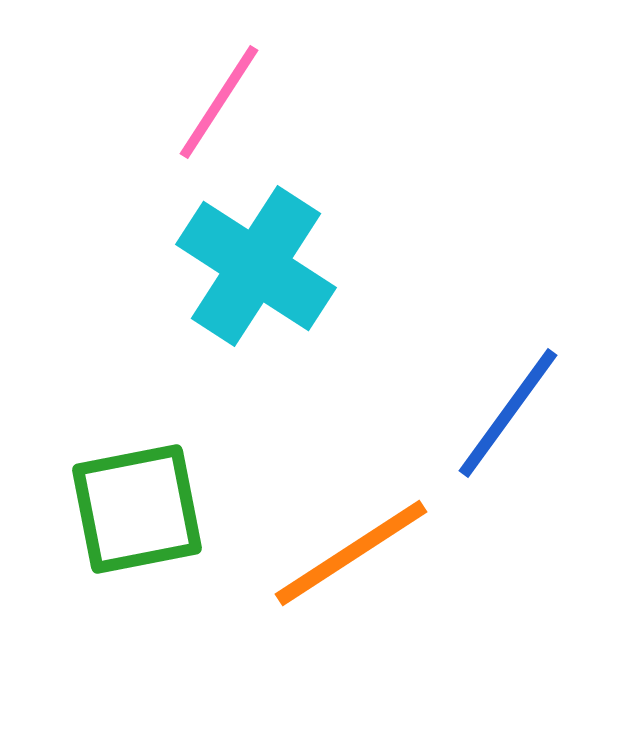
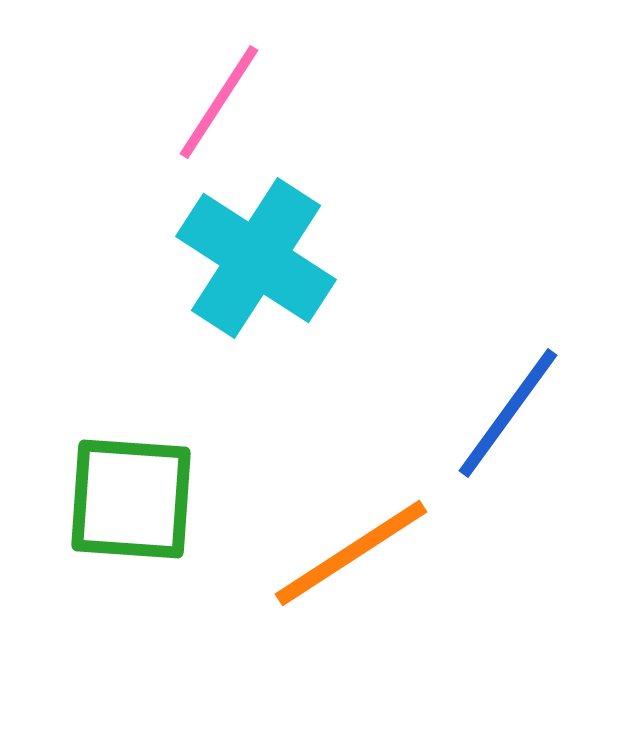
cyan cross: moved 8 px up
green square: moved 6 px left, 10 px up; rotated 15 degrees clockwise
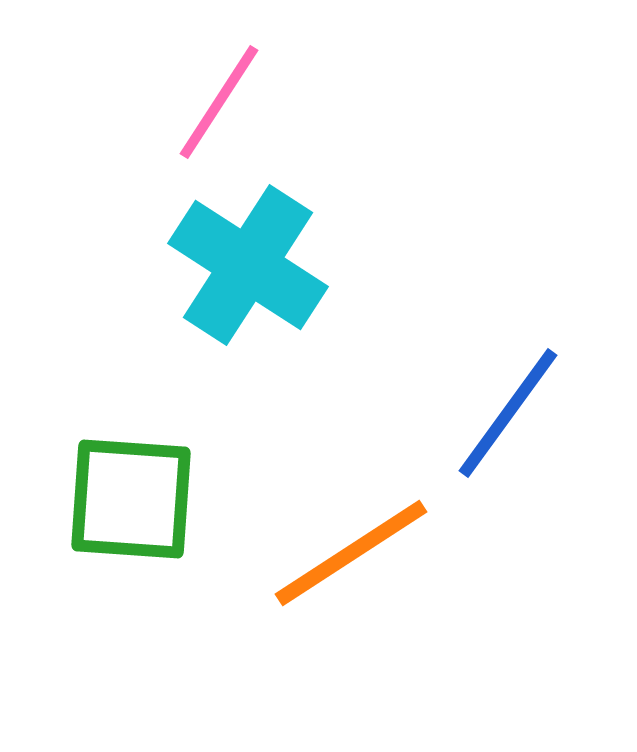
cyan cross: moved 8 px left, 7 px down
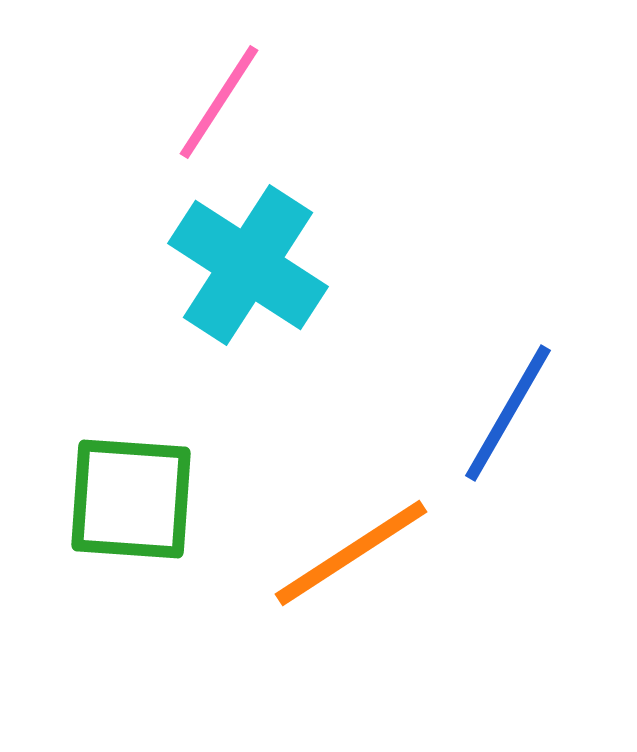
blue line: rotated 6 degrees counterclockwise
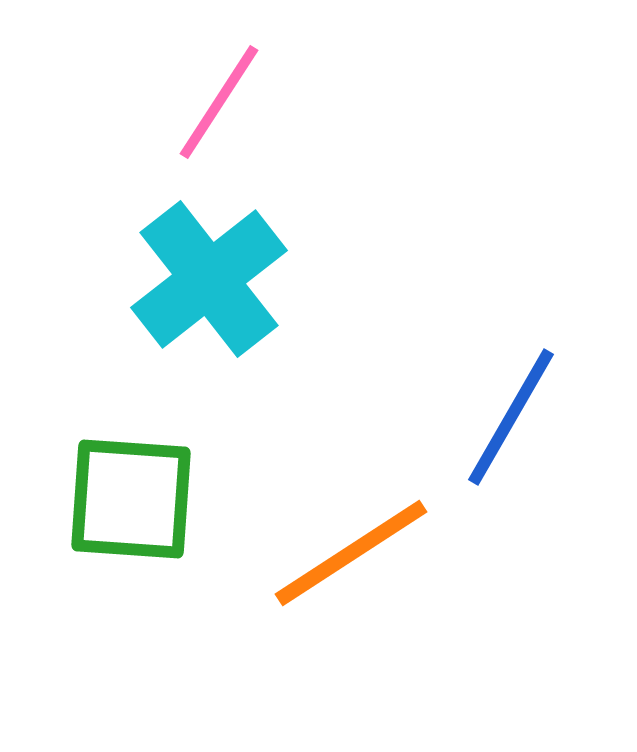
cyan cross: moved 39 px left, 14 px down; rotated 19 degrees clockwise
blue line: moved 3 px right, 4 px down
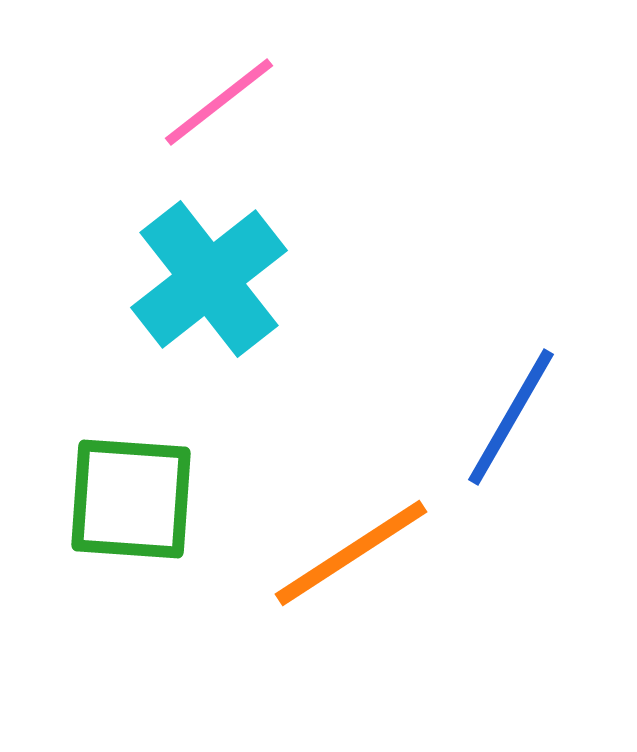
pink line: rotated 19 degrees clockwise
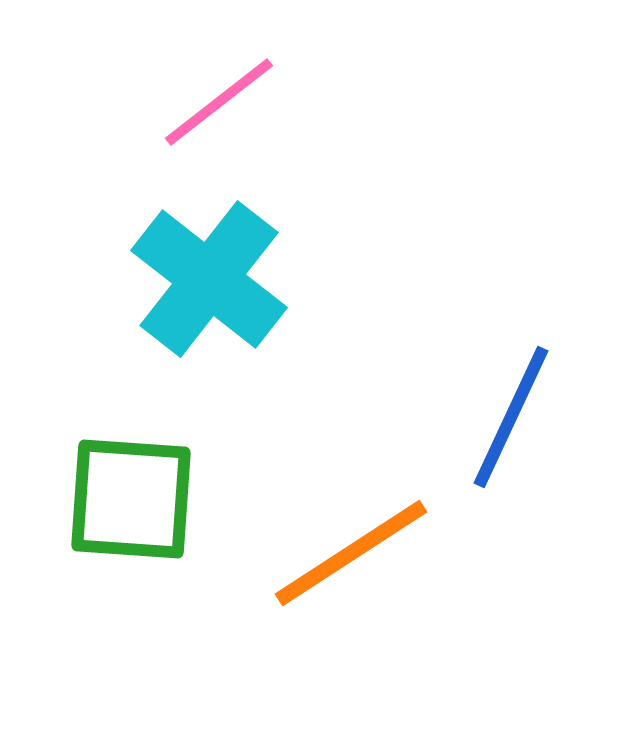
cyan cross: rotated 14 degrees counterclockwise
blue line: rotated 5 degrees counterclockwise
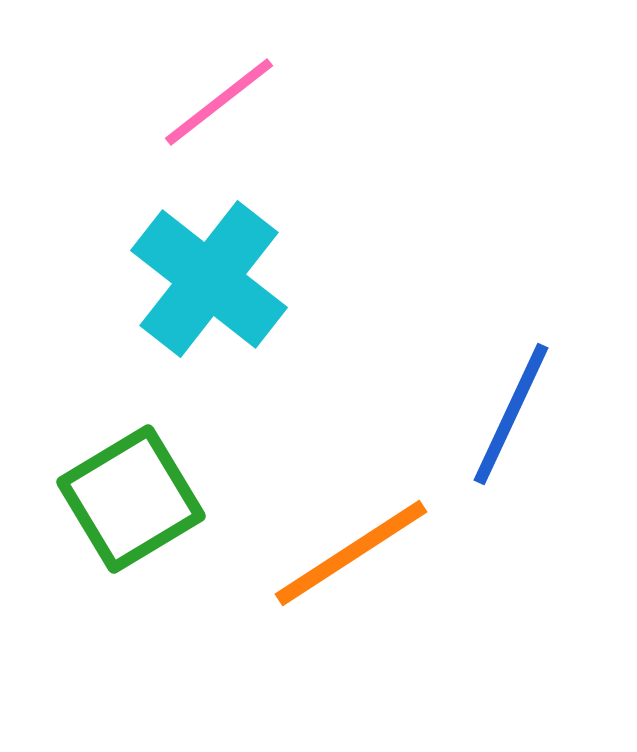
blue line: moved 3 px up
green square: rotated 35 degrees counterclockwise
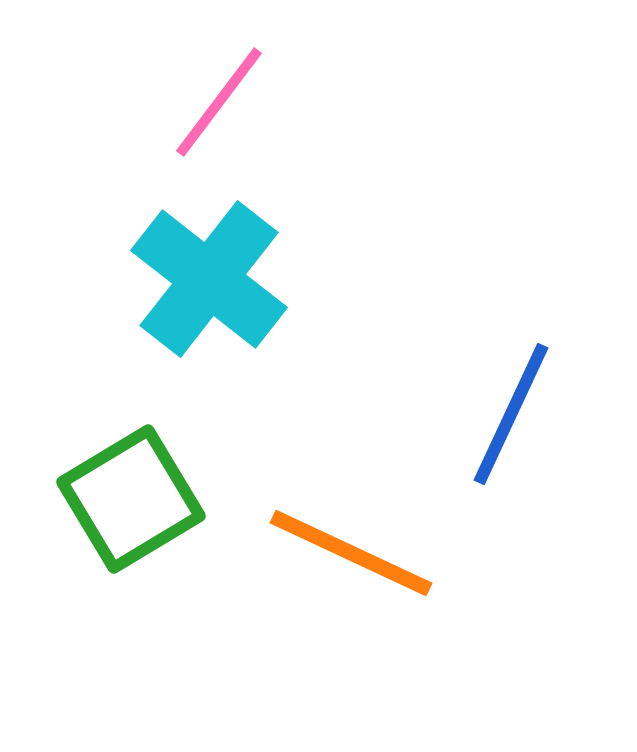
pink line: rotated 15 degrees counterclockwise
orange line: rotated 58 degrees clockwise
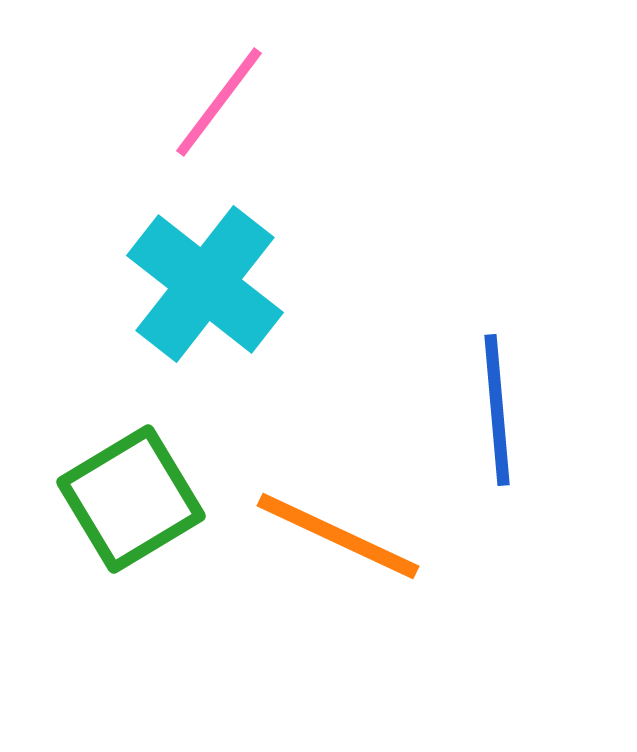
cyan cross: moved 4 px left, 5 px down
blue line: moved 14 px left, 4 px up; rotated 30 degrees counterclockwise
orange line: moved 13 px left, 17 px up
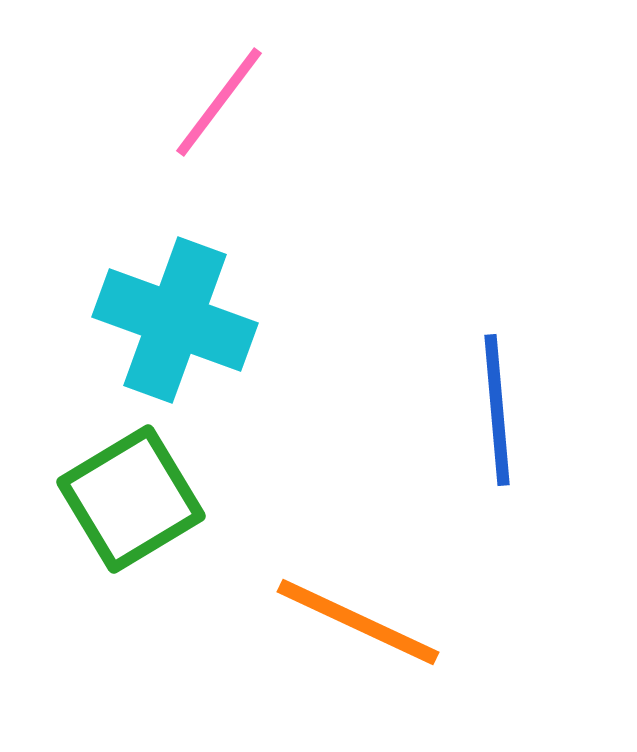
cyan cross: moved 30 px left, 36 px down; rotated 18 degrees counterclockwise
orange line: moved 20 px right, 86 px down
